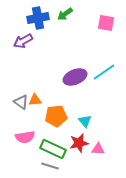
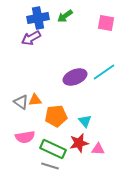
green arrow: moved 2 px down
purple arrow: moved 8 px right, 3 px up
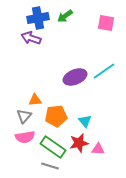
purple arrow: rotated 48 degrees clockwise
cyan line: moved 1 px up
gray triangle: moved 3 px right, 14 px down; rotated 35 degrees clockwise
green rectangle: moved 2 px up; rotated 10 degrees clockwise
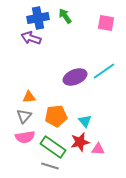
green arrow: rotated 91 degrees clockwise
orange triangle: moved 6 px left, 3 px up
red star: moved 1 px right, 1 px up
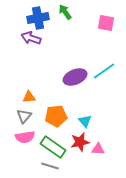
green arrow: moved 4 px up
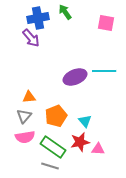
purple arrow: rotated 150 degrees counterclockwise
cyan line: rotated 35 degrees clockwise
orange pentagon: rotated 15 degrees counterclockwise
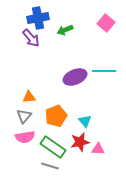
green arrow: moved 18 px down; rotated 77 degrees counterclockwise
pink square: rotated 30 degrees clockwise
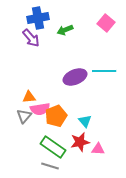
pink semicircle: moved 15 px right, 28 px up
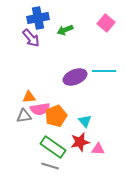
gray triangle: rotated 42 degrees clockwise
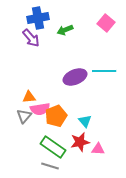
gray triangle: rotated 42 degrees counterclockwise
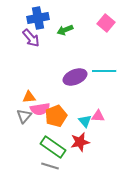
pink triangle: moved 33 px up
